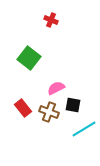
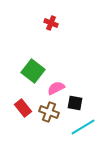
red cross: moved 3 px down
green square: moved 4 px right, 13 px down
black square: moved 2 px right, 2 px up
cyan line: moved 1 px left, 2 px up
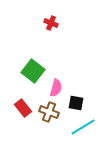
pink semicircle: rotated 132 degrees clockwise
black square: moved 1 px right
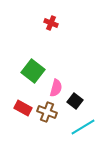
black square: moved 1 px left, 2 px up; rotated 28 degrees clockwise
red rectangle: rotated 24 degrees counterclockwise
brown cross: moved 2 px left
